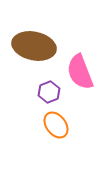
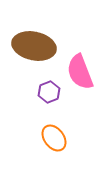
orange ellipse: moved 2 px left, 13 px down
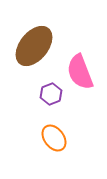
brown ellipse: rotated 63 degrees counterclockwise
purple hexagon: moved 2 px right, 2 px down
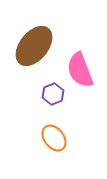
pink semicircle: moved 2 px up
purple hexagon: moved 2 px right
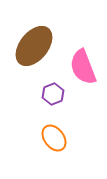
pink semicircle: moved 3 px right, 3 px up
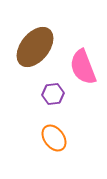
brown ellipse: moved 1 px right, 1 px down
purple hexagon: rotated 15 degrees clockwise
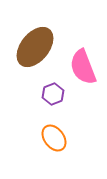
purple hexagon: rotated 15 degrees counterclockwise
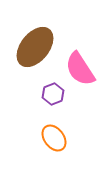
pink semicircle: moved 3 px left, 2 px down; rotated 12 degrees counterclockwise
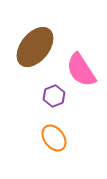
pink semicircle: moved 1 px right, 1 px down
purple hexagon: moved 1 px right, 2 px down
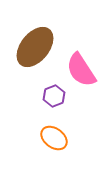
orange ellipse: rotated 16 degrees counterclockwise
